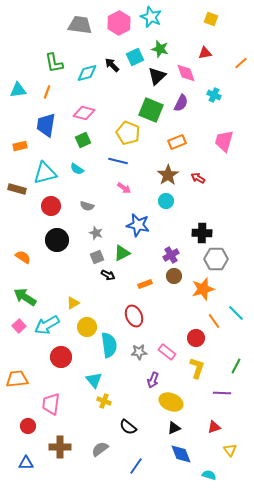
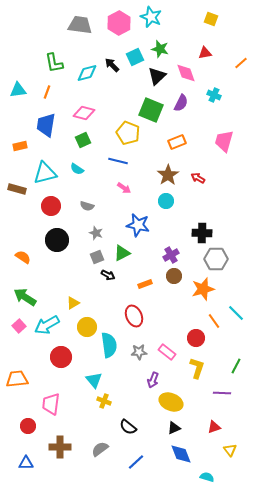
blue line at (136, 466): moved 4 px up; rotated 12 degrees clockwise
cyan semicircle at (209, 475): moved 2 px left, 2 px down
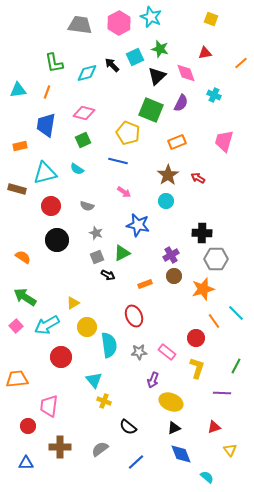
pink arrow at (124, 188): moved 4 px down
pink square at (19, 326): moved 3 px left
pink trapezoid at (51, 404): moved 2 px left, 2 px down
cyan semicircle at (207, 477): rotated 24 degrees clockwise
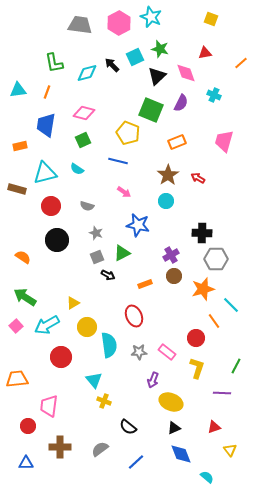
cyan line at (236, 313): moved 5 px left, 8 px up
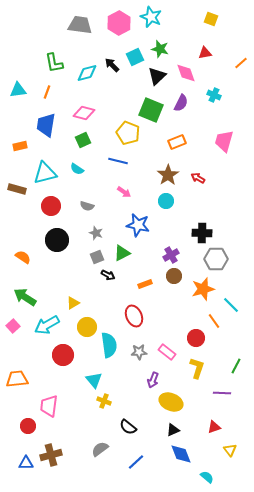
pink square at (16, 326): moved 3 px left
red circle at (61, 357): moved 2 px right, 2 px up
black triangle at (174, 428): moved 1 px left, 2 px down
brown cross at (60, 447): moved 9 px left, 8 px down; rotated 15 degrees counterclockwise
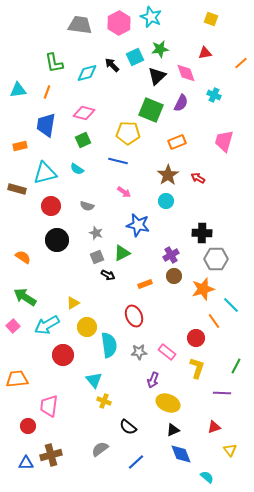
green star at (160, 49): rotated 24 degrees counterclockwise
yellow pentagon at (128, 133): rotated 20 degrees counterclockwise
yellow ellipse at (171, 402): moved 3 px left, 1 px down
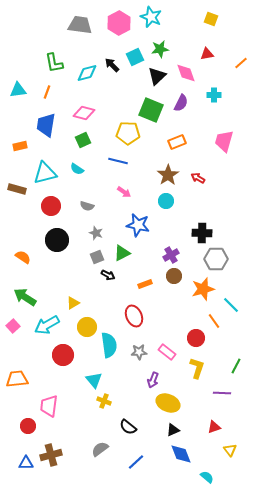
red triangle at (205, 53): moved 2 px right, 1 px down
cyan cross at (214, 95): rotated 24 degrees counterclockwise
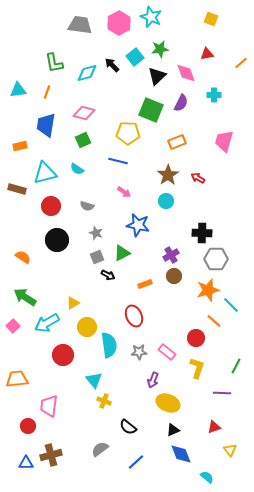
cyan square at (135, 57): rotated 12 degrees counterclockwise
orange star at (203, 289): moved 5 px right, 1 px down
orange line at (214, 321): rotated 14 degrees counterclockwise
cyan arrow at (47, 325): moved 2 px up
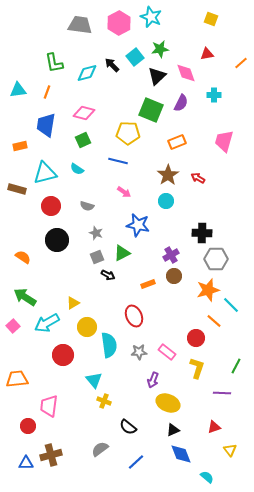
orange rectangle at (145, 284): moved 3 px right
